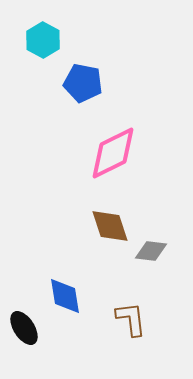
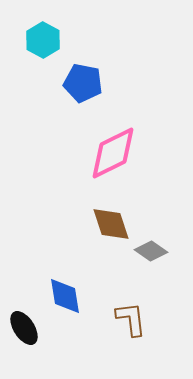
brown diamond: moved 1 px right, 2 px up
gray diamond: rotated 28 degrees clockwise
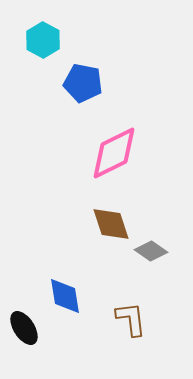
pink diamond: moved 1 px right
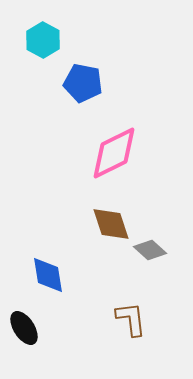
gray diamond: moved 1 px left, 1 px up; rotated 8 degrees clockwise
blue diamond: moved 17 px left, 21 px up
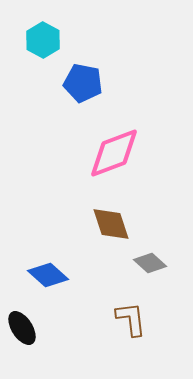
pink diamond: rotated 6 degrees clockwise
gray diamond: moved 13 px down
blue diamond: rotated 39 degrees counterclockwise
black ellipse: moved 2 px left
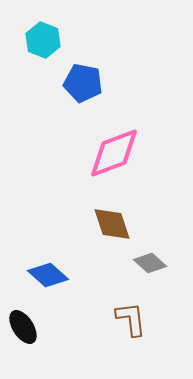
cyan hexagon: rotated 8 degrees counterclockwise
brown diamond: moved 1 px right
black ellipse: moved 1 px right, 1 px up
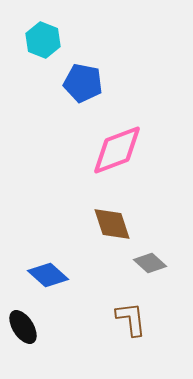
pink diamond: moved 3 px right, 3 px up
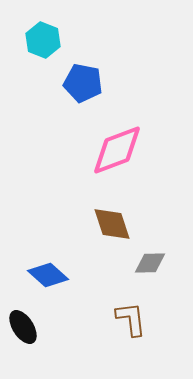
gray diamond: rotated 44 degrees counterclockwise
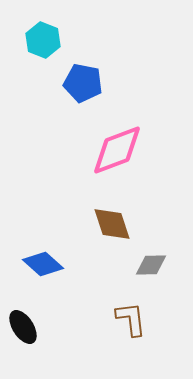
gray diamond: moved 1 px right, 2 px down
blue diamond: moved 5 px left, 11 px up
